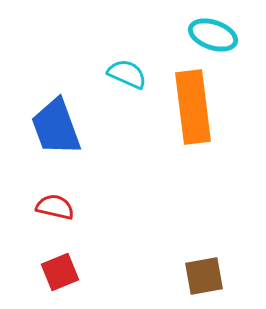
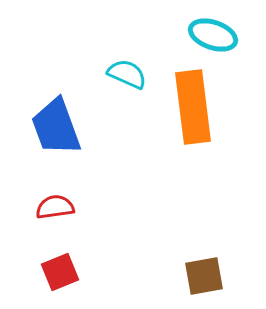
red semicircle: rotated 21 degrees counterclockwise
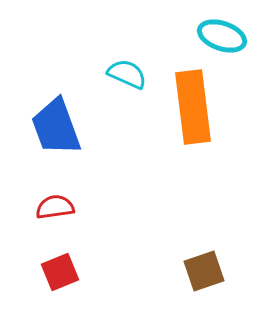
cyan ellipse: moved 9 px right, 1 px down
brown square: moved 5 px up; rotated 9 degrees counterclockwise
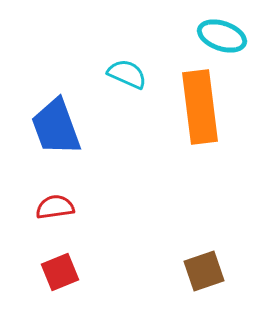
orange rectangle: moved 7 px right
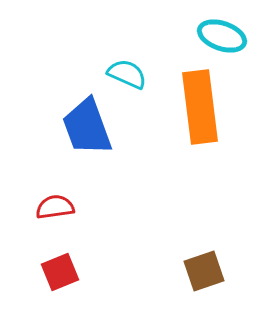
blue trapezoid: moved 31 px right
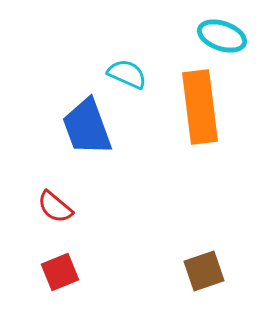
red semicircle: rotated 132 degrees counterclockwise
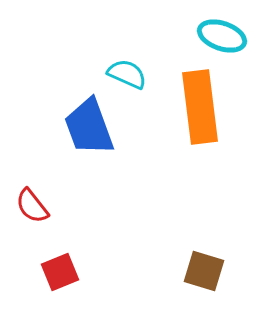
blue trapezoid: moved 2 px right
red semicircle: moved 23 px left, 1 px up; rotated 12 degrees clockwise
brown square: rotated 36 degrees clockwise
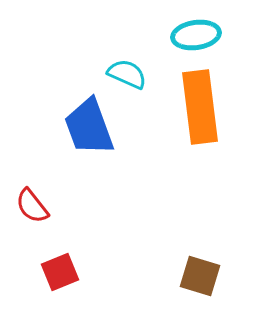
cyan ellipse: moved 26 px left, 1 px up; rotated 27 degrees counterclockwise
brown square: moved 4 px left, 5 px down
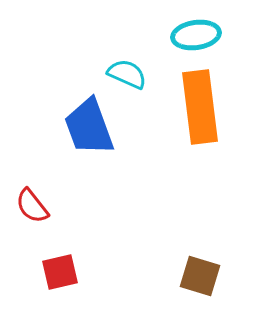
red square: rotated 9 degrees clockwise
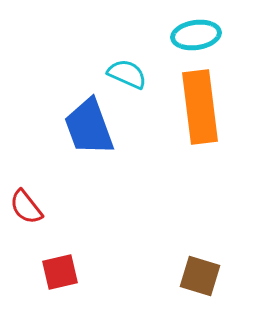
red semicircle: moved 6 px left, 1 px down
